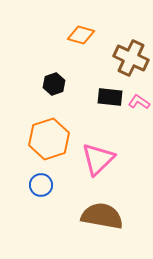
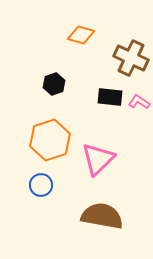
orange hexagon: moved 1 px right, 1 px down
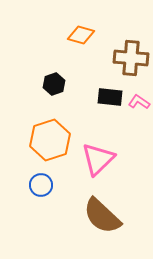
brown cross: rotated 20 degrees counterclockwise
brown semicircle: rotated 147 degrees counterclockwise
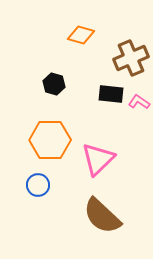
brown cross: rotated 28 degrees counterclockwise
black hexagon: rotated 25 degrees counterclockwise
black rectangle: moved 1 px right, 3 px up
orange hexagon: rotated 18 degrees clockwise
blue circle: moved 3 px left
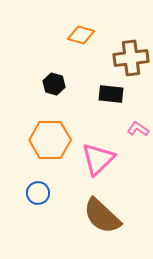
brown cross: rotated 16 degrees clockwise
pink L-shape: moved 1 px left, 27 px down
blue circle: moved 8 px down
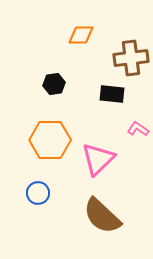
orange diamond: rotated 16 degrees counterclockwise
black hexagon: rotated 25 degrees counterclockwise
black rectangle: moved 1 px right
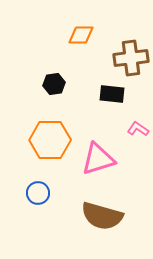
pink triangle: rotated 27 degrees clockwise
brown semicircle: rotated 27 degrees counterclockwise
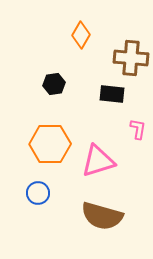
orange diamond: rotated 60 degrees counterclockwise
brown cross: rotated 12 degrees clockwise
pink L-shape: rotated 65 degrees clockwise
orange hexagon: moved 4 px down
pink triangle: moved 2 px down
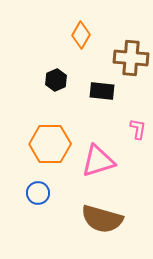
black hexagon: moved 2 px right, 4 px up; rotated 15 degrees counterclockwise
black rectangle: moved 10 px left, 3 px up
brown semicircle: moved 3 px down
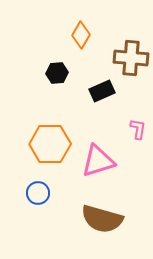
black hexagon: moved 1 px right, 7 px up; rotated 20 degrees clockwise
black rectangle: rotated 30 degrees counterclockwise
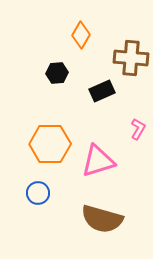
pink L-shape: rotated 20 degrees clockwise
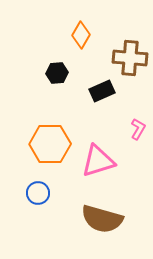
brown cross: moved 1 px left
